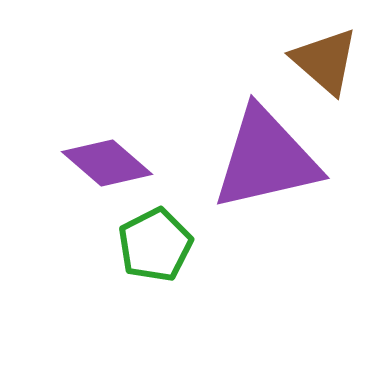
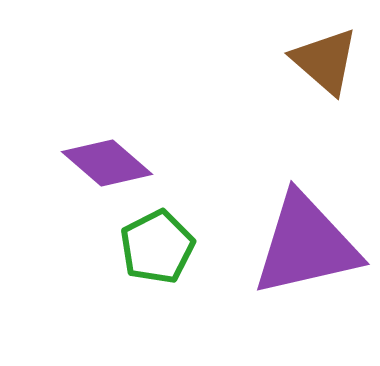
purple triangle: moved 40 px right, 86 px down
green pentagon: moved 2 px right, 2 px down
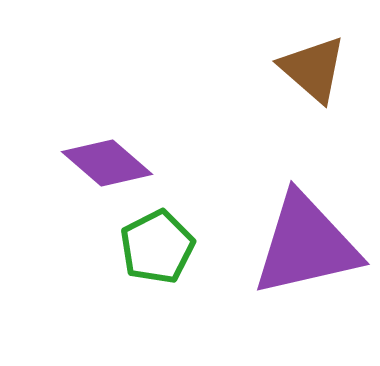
brown triangle: moved 12 px left, 8 px down
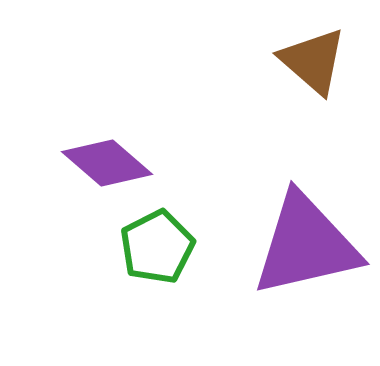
brown triangle: moved 8 px up
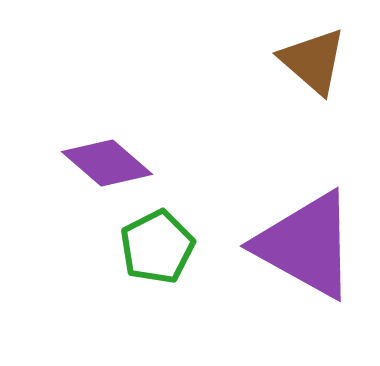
purple triangle: rotated 42 degrees clockwise
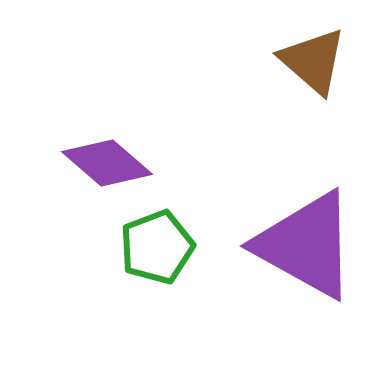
green pentagon: rotated 6 degrees clockwise
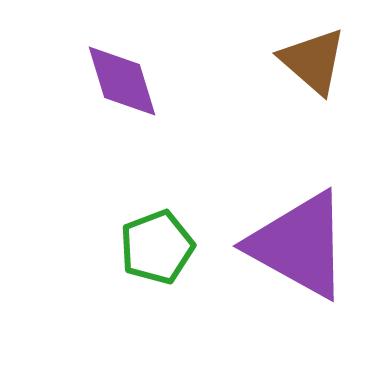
purple diamond: moved 15 px right, 82 px up; rotated 32 degrees clockwise
purple triangle: moved 7 px left
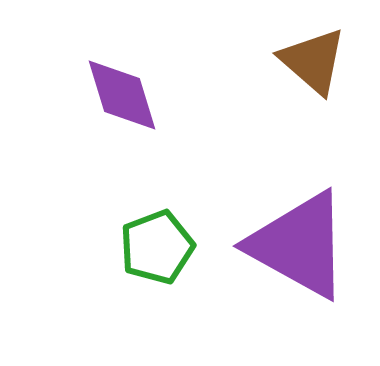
purple diamond: moved 14 px down
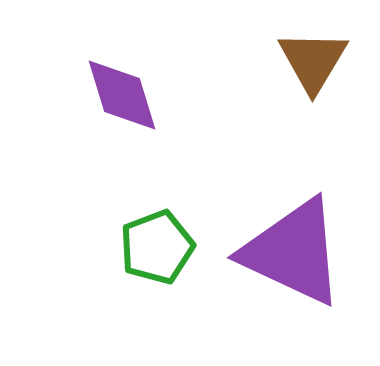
brown triangle: rotated 20 degrees clockwise
purple triangle: moved 6 px left, 7 px down; rotated 4 degrees counterclockwise
